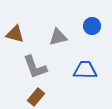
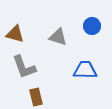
gray triangle: rotated 30 degrees clockwise
gray L-shape: moved 11 px left
brown rectangle: rotated 54 degrees counterclockwise
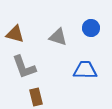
blue circle: moved 1 px left, 2 px down
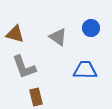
gray triangle: rotated 18 degrees clockwise
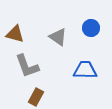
gray L-shape: moved 3 px right, 1 px up
brown rectangle: rotated 42 degrees clockwise
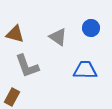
brown rectangle: moved 24 px left
